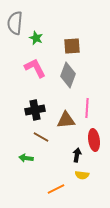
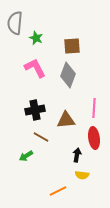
pink line: moved 7 px right
red ellipse: moved 2 px up
green arrow: moved 2 px up; rotated 40 degrees counterclockwise
orange line: moved 2 px right, 2 px down
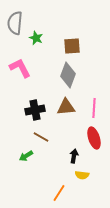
pink L-shape: moved 15 px left
brown triangle: moved 13 px up
red ellipse: rotated 10 degrees counterclockwise
black arrow: moved 3 px left, 1 px down
orange line: moved 1 px right, 2 px down; rotated 30 degrees counterclockwise
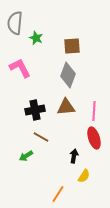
pink line: moved 3 px down
yellow semicircle: moved 2 px right, 1 px down; rotated 64 degrees counterclockwise
orange line: moved 1 px left, 1 px down
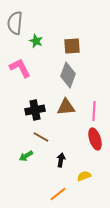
green star: moved 3 px down
red ellipse: moved 1 px right, 1 px down
black arrow: moved 13 px left, 4 px down
yellow semicircle: rotated 144 degrees counterclockwise
orange line: rotated 18 degrees clockwise
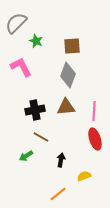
gray semicircle: moved 1 px right; rotated 40 degrees clockwise
pink L-shape: moved 1 px right, 1 px up
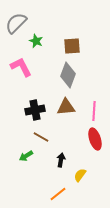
yellow semicircle: moved 4 px left, 1 px up; rotated 32 degrees counterclockwise
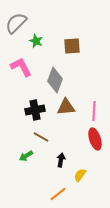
gray diamond: moved 13 px left, 5 px down
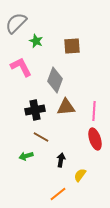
green arrow: rotated 16 degrees clockwise
